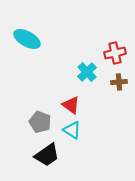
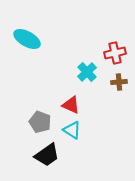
red triangle: rotated 12 degrees counterclockwise
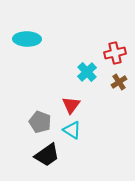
cyan ellipse: rotated 28 degrees counterclockwise
brown cross: rotated 28 degrees counterclockwise
red triangle: rotated 42 degrees clockwise
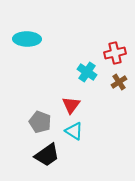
cyan cross: rotated 12 degrees counterclockwise
cyan triangle: moved 2 px right, 1 px down
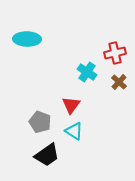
brown cross: rotated 14 degrees counterclockwise
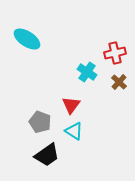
cyan ellipse: rotated 32 degrees clockwise
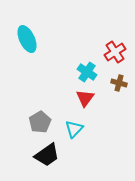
cyan ellipse: rotated 32 degrees clockwise
red cross: moved 1 px up; rotated 20 degrees counterclockwise
brown cross: moved 1 px down; rotated 28 degrees counterclockwise
red triangle: moved 14 px right, 7 px up
gray pentagon: rotated 20 degrees clockwise
cyan triangle: moved 2 px up; rotated 42 degrees clockwise
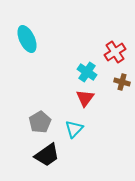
brown cross: moved 3 px right, 1 px up
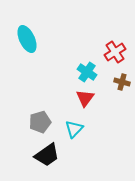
gray pentagon: rotated 15 degrees clockwise
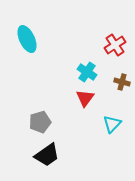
red cross: moved 7 px up
cyan triangle: moved 38 px right, 5 px up
